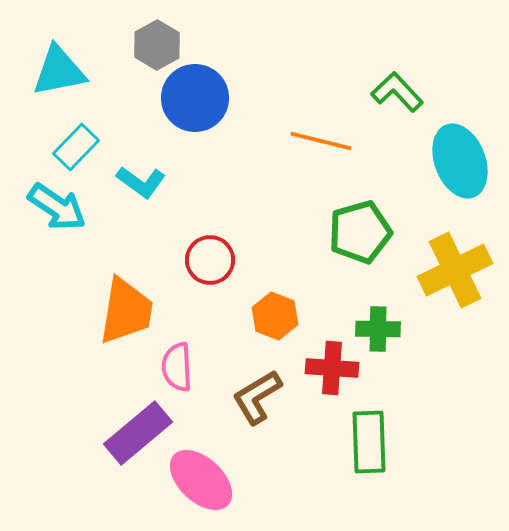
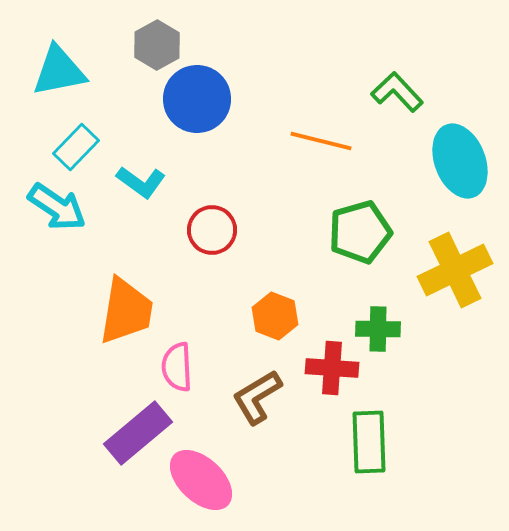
blue circle: moved 2 px right, 1 px down
red circle: moved 2 px right, 30 px up
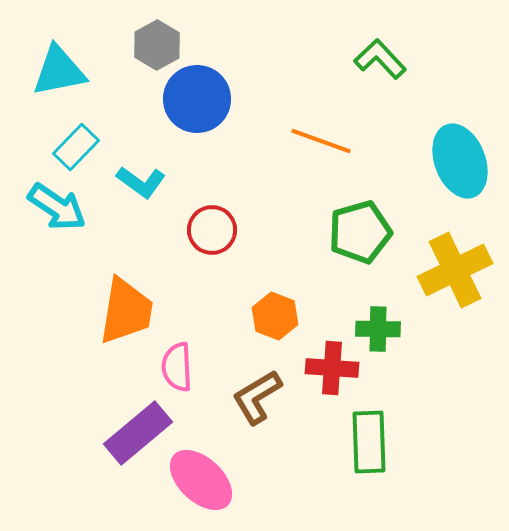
green L-shape: moved 17 px left, 33 px up
orange line: rotated 6 degrees clockwise
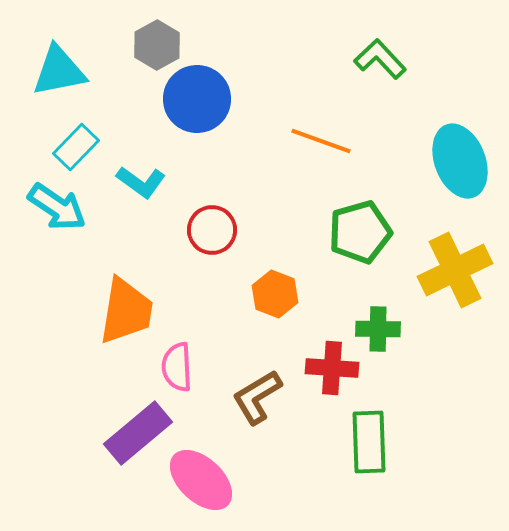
orange hexagon: moved 22 px up
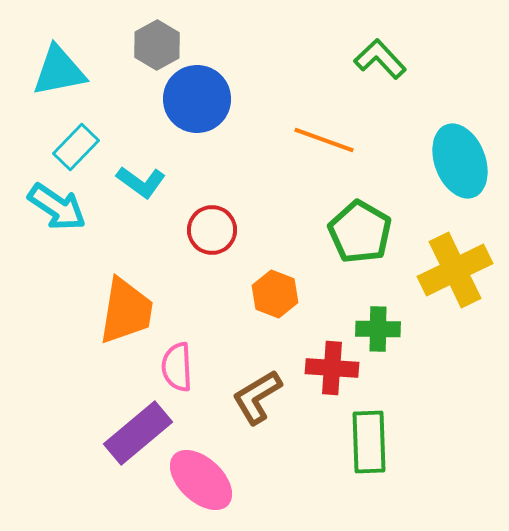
orange line: moved 3 px right, 1 px up
green pentagon: rotated 26 degrees counterclockwise
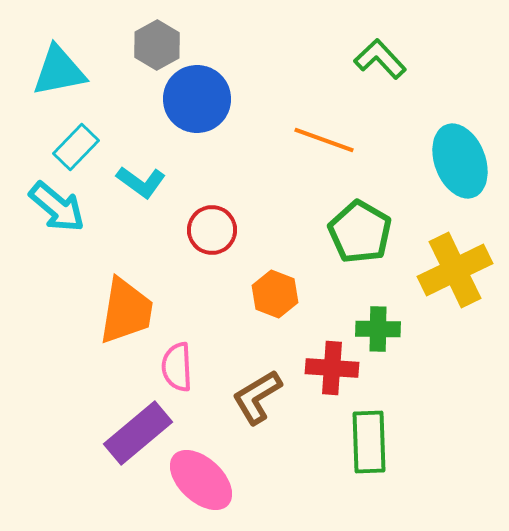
cyan arrow: rotated 6 degrees clockwise
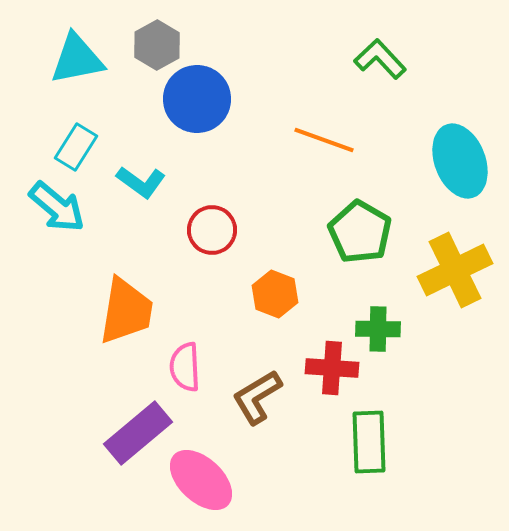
cyan triangle: moved 18 px right, 12 px up
cyan rectangle: rotated 12 degrees counterclockwise
pink semicircle: moved 8 px right
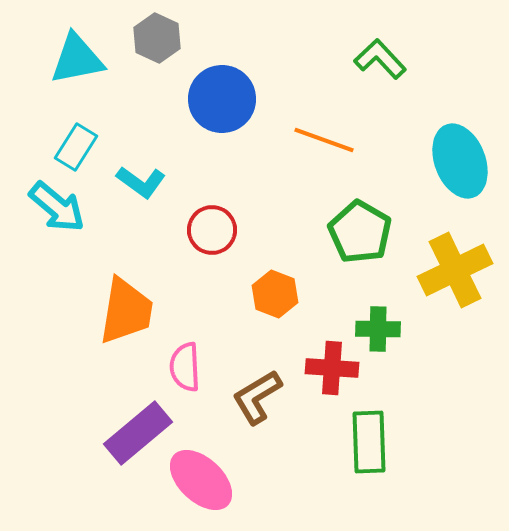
gray hexagon: moved 7 px up; rotated 6 degrees counterclockwise
blue circle: moved 25 px right
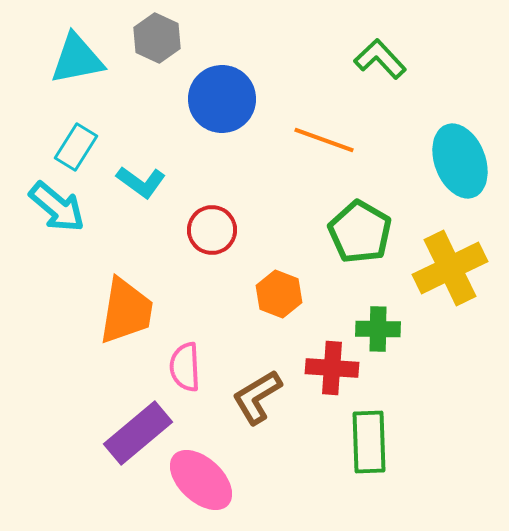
yellow cross: moved 5 px left, 2 px up
orange hexagon: moved 4 px right
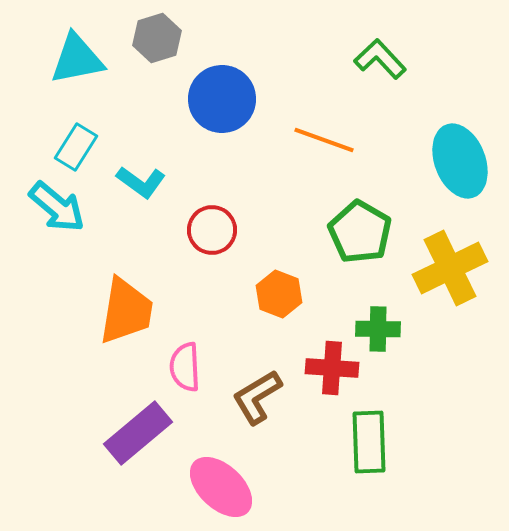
gray hexagon: rotated 18 degrees clockwise
pink ellipse: moved 20 px right, 7 px down
